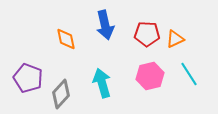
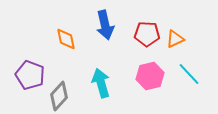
cyan line: rotated 10 degrees counterclockwise
purple pentagon: moved 2 px right, 3 px up
cyan arrow: moved 1 px left
gray diamond: moved 2 px left, 2 px down
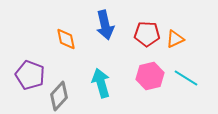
cyan line: moved 3 px left, 4 px down; rotated 15 degrees counterclockwise
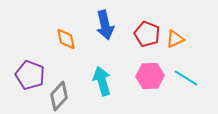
red pentagon: rotated 20 degrees clockwise
pink hexagon: rotated 12 degrees clockwise
cyan arrow: moved 1 px right, 2 px up
